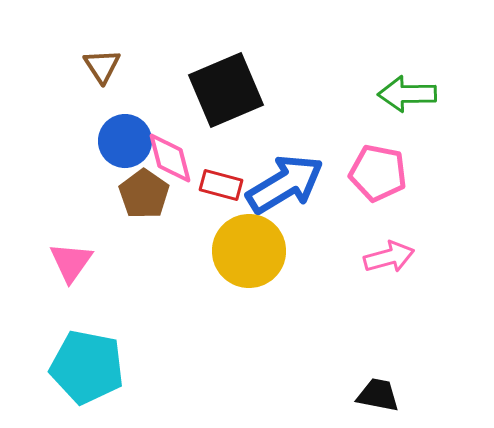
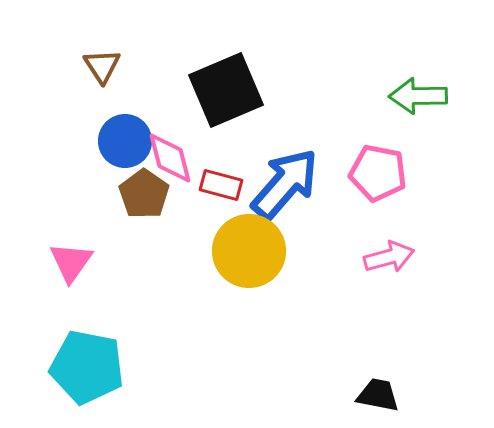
green arrow: moved 11 px right, 2 px down
blue arrow: rotated 18 degrees counterclockwise
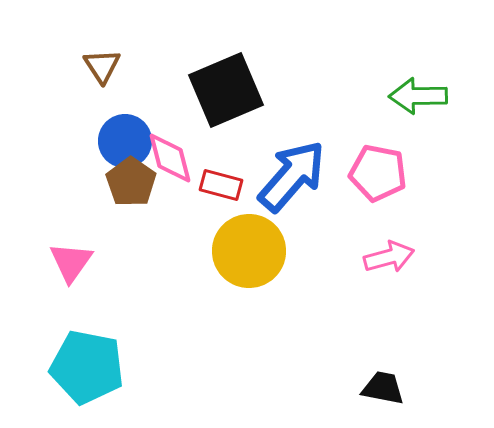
blue arrow: moved 7 px right, 8 px up
brown pentagon: moved 13 px left, 12 px up
black trapezoid: moved 5 px right, 7 px up
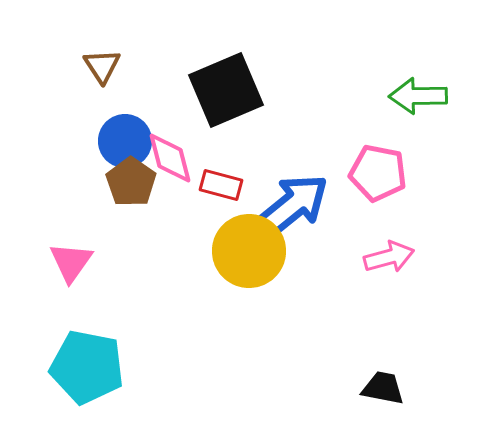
blue arrow: moved 30 px down; rotated 10 degrees clockwise
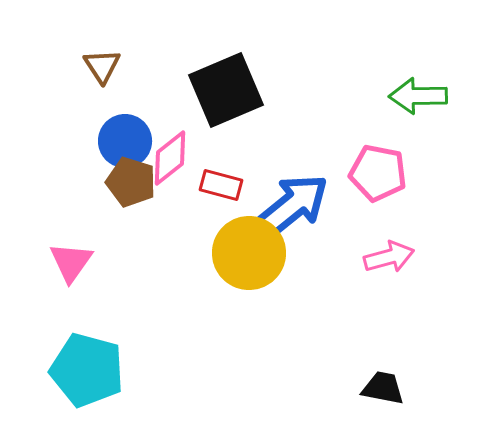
pink diamond: rotated 66 degrees clockwise
brown pentagon: rotated 18 degrees counterclockwise
yellow circle: moved 2 px down
cyan pentagon: moved 3 px down; rotated 4 degrees clockwise
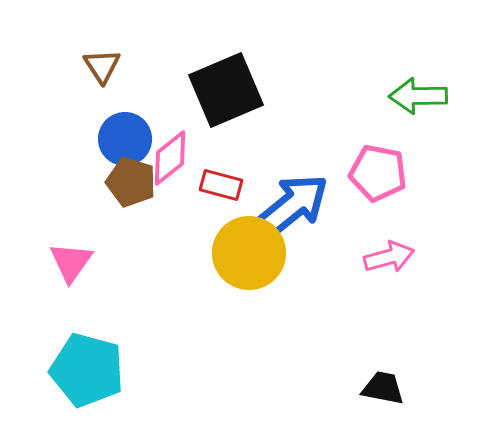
blue circle: moved 2 px up
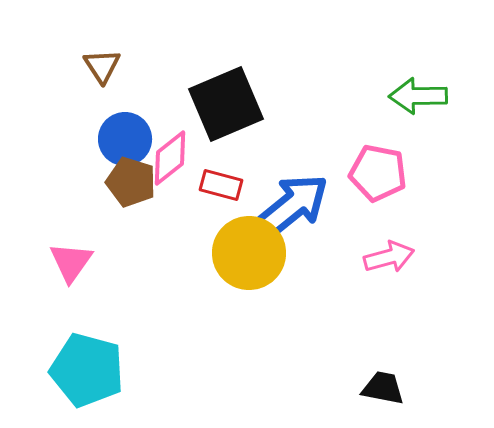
black square: moved 14 px down
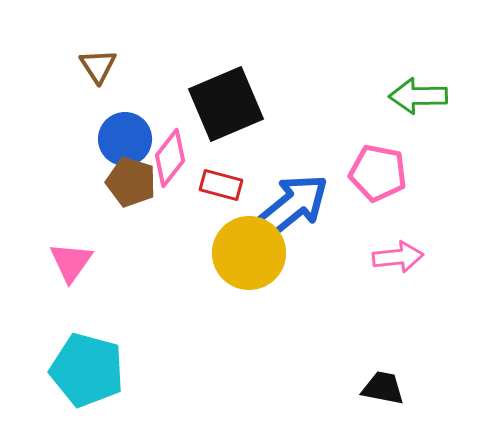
brown triangle: moved 4 px left
pink diamond: rotated 14 degrees counterclockwise
pink arrow: moved 9 px right; rotated 9 degrees clockwise
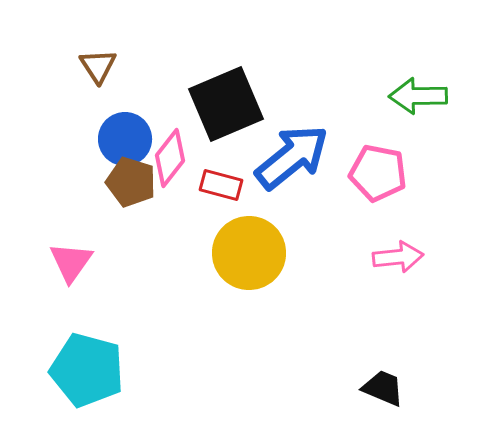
blue arrow: moved 49 px up
black trapezoid: rotated 12 degrees clockwise
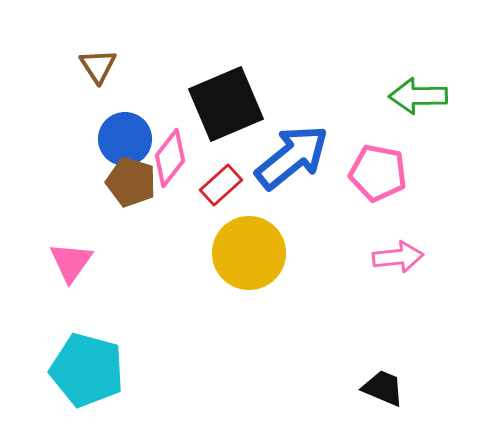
red rectangle: rotated 57 degrees counterclockwise
